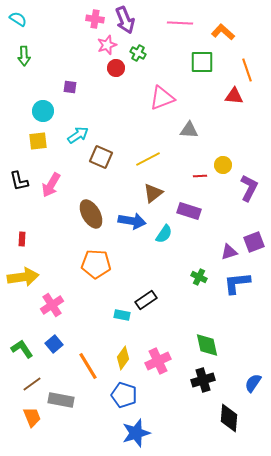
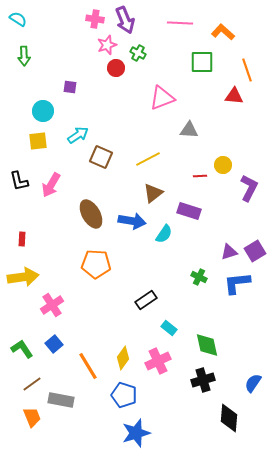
purple square at (254, 242): moved 1 px right, 9 px down; rotated 10 degrees counterclockwise
cyan rectangle at (122, 315): moved 47 px right, 13 px down; rotated 28 degrees clockwise
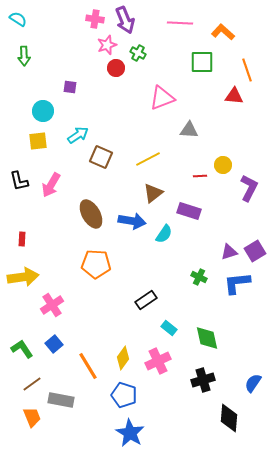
green diamond at (207, 345): moved 7 px up
blue star at (136, 433): moved 6 px left; rotated 24 degrees counterclockwise
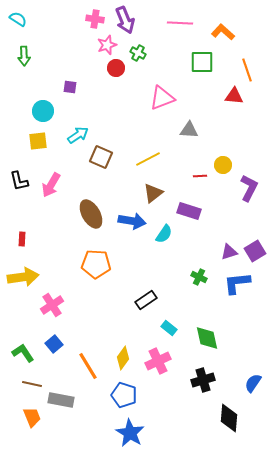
green L-shape at (22, 349): moved 1 px right, 4 px down
brown line at (32, 384): rotated 48 degrees clockwise
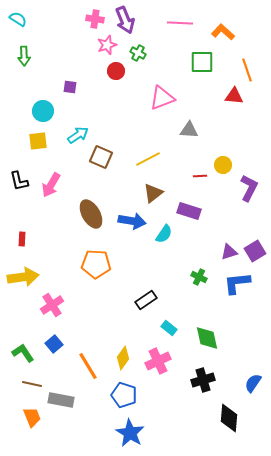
red circle at (116, 68): moved 3 px down
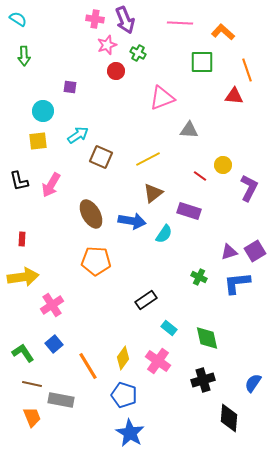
red line at (200, 176): rotated 40 degrees clockwise
orange pentagon at (96, 264): moved 3 px up
pink cross at (158, 361): rotated 30 degrees counterclockwise
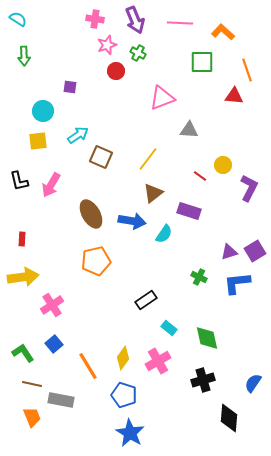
purple arrow at (125, 20): moved 10 px right
yellow line at (148, 159): rotated 25 degrees counterclockwise
orange pentagon at (96, 261): rotated 16 degrees counterclockwise
pink cross at (158, 361): rotated 25 degrees clockwise
